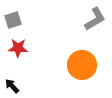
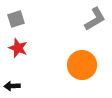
gray square: moved 3 px right, 1 px up
red star: rotated 18 degrees clockwise
black arrow: rotated 49 degrees counterclockwise
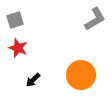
gray square: moved 1 px left, 1 px down
orange circle: moved 1 px left, 10 px down
black arrow: moved 21 px right, 6 px up; rotated 42 degrees counterclockwise
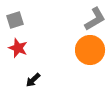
orange circle: moved 9 px right, 25 px up
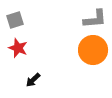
gray L-shape: rotated 25 degrees clockwise
orange circle: moved 3 px right
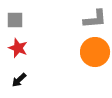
gray square: rotated 18 degrees clockwise
orange circle: moved 2 px right, 2 px down
black arrow: moved 14 px left
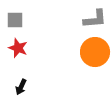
black arrow: moved 2 px right, 7 px down; rotated 21 degrees counterclockwise
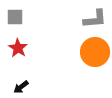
gray square: moved 3 px up
red star: rotated 12 degrees clockwise
black arrow: rotated 28 degrees clockwise
